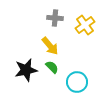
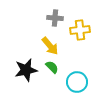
yellow cross: moved 5 px left, 5 px down; rotated 30 degrees clockwise
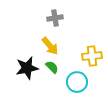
gray cross: rotated 14 degrees counterclockwise
yellow cross: moved 12 px right, 26 px down
black star: moved 1 px right, 2 px up
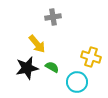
gray cross: moved 2 px left, 1 px up
yellow arrow: moved 13 px left, 2 px up
yellow cross: moved 1 px left, 1 px down; rotated 24 degrees clockwise
green semicircle: rotated 16 degrees counterclockwise
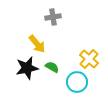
yellow cross: moved 2 px left, 2 px down; rotated 24 degrees clockwise
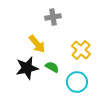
yellow cross: moved 8 px left, 9 px up
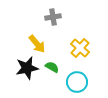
yellow cross: moved 1 px left, 2 px up
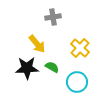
black star: rotated 10 degrees clockwise
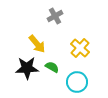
gray cross: moved 2 px right, 1 px up; rotated 21 degrees counterclockwise
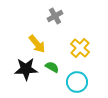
black star: moved 1 px left, 1 px down
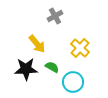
cyan circle: moved 4 px left
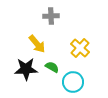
gray cross: moved 4 px left; rotated 28 degrees clockwise
